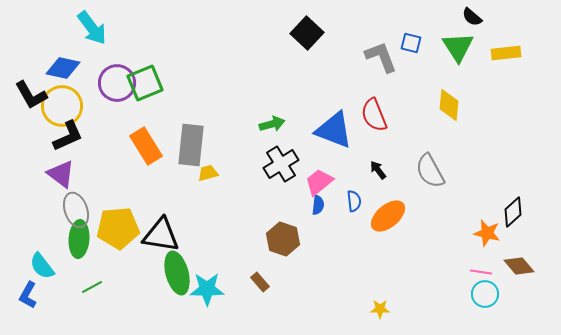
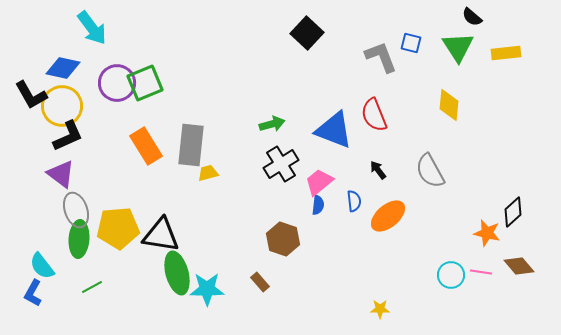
cyan circle at (485, 294): moved 34 px left, 19 px up
blue L-shape at (28, 295): moved 5 px right, 2 px up
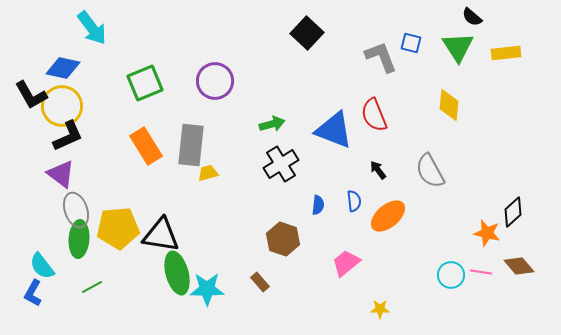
purple circle at (117, 83): moved 98 px right, 2 px up
pink trapezoid at (319, 182): moved 27 px right, 81 px down
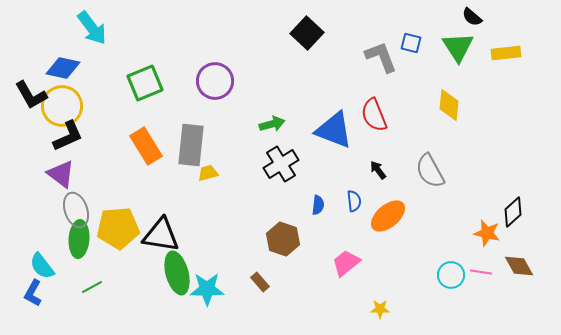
brown diamond at (519, 266): rotated 12 degrees clockwise
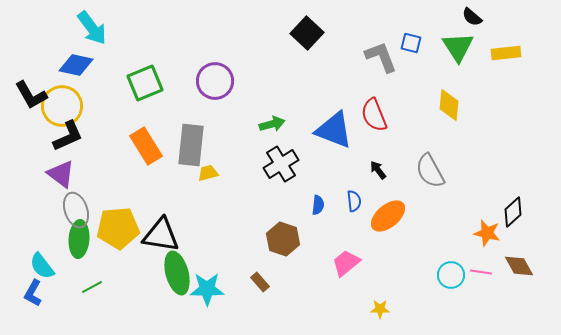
blue diamond at (63, 68): moved 13 px right, 3 px up
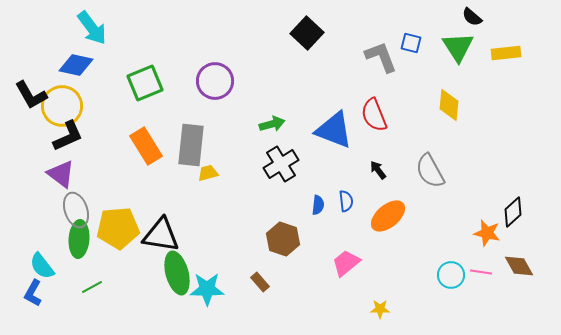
blue semicircle at (354, 201): moved 8 px left
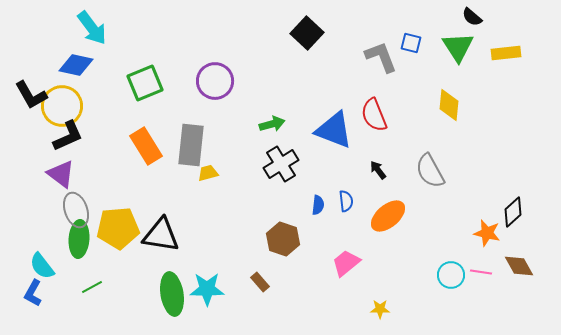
green ellipse at (177, 273): moved 5 px left, 21 px down; rotated 6 degrees clockwise
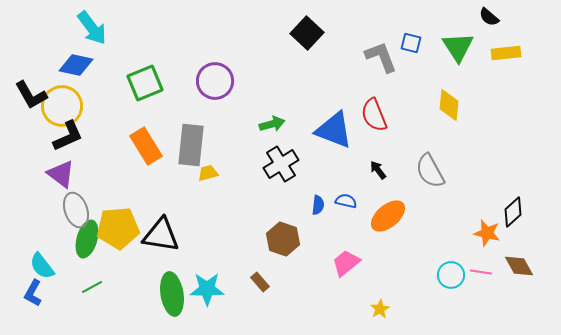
black semicircle at (472, 17): moved 17 px right
blue semicircle at (346, 201): rotated 70 degrees counterclockwise
green ellipse at (79, 239): moved 8 px right; rotated 12 degrees clockwise
yellow star at (380, 309): rotated 30 degrees counterclockwise
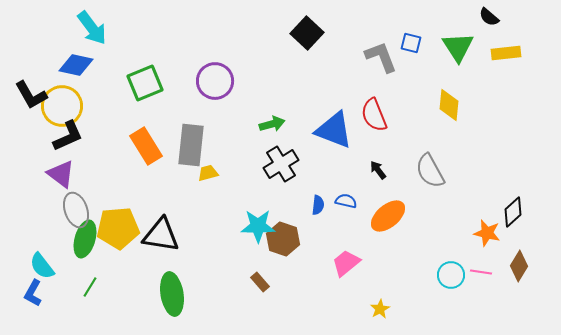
green ellipse at (87, 239): moved 2 px left
brown diamond at (519, 266): rotated 60 degrees clockwise
green line at (92, 287): moved 2 px left; rotated 30 degrees counterclockwise
cyan star at (207, 289): moved 51 px right, 63 px up
